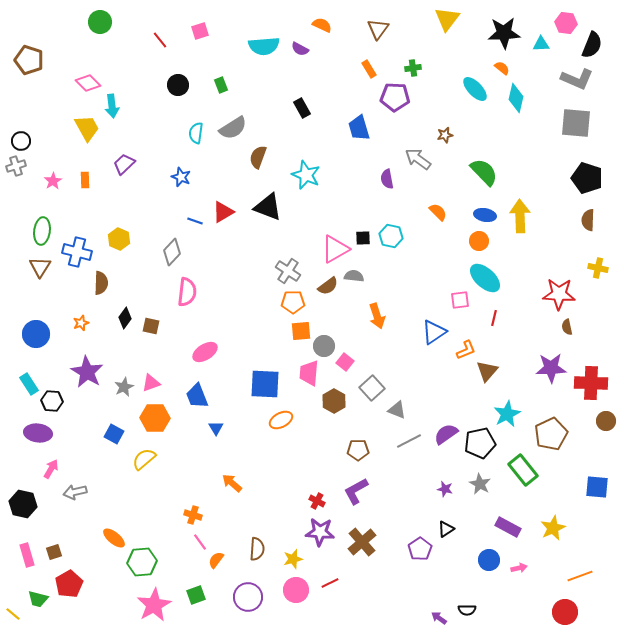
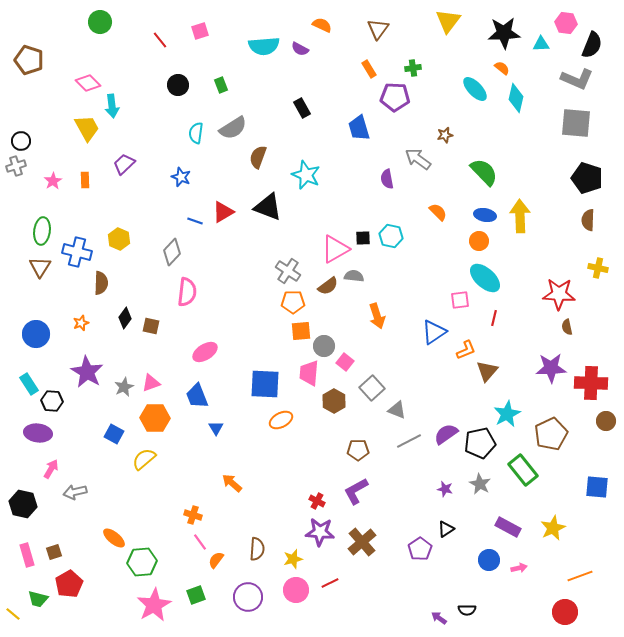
yellow triangle at (447, 19): moved 1 px right, 2 px down
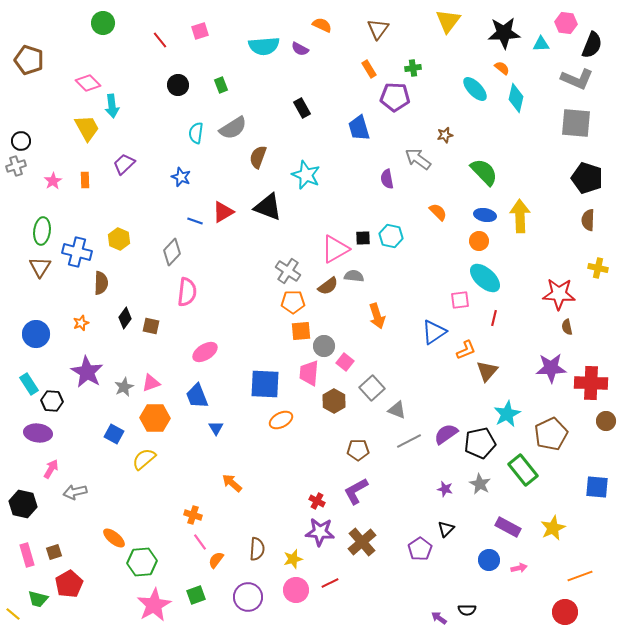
green circle at (100, 22): moved 3 px right, 1 px down
black triangle at (446, 529): rotated 12 degrees counterclockwise
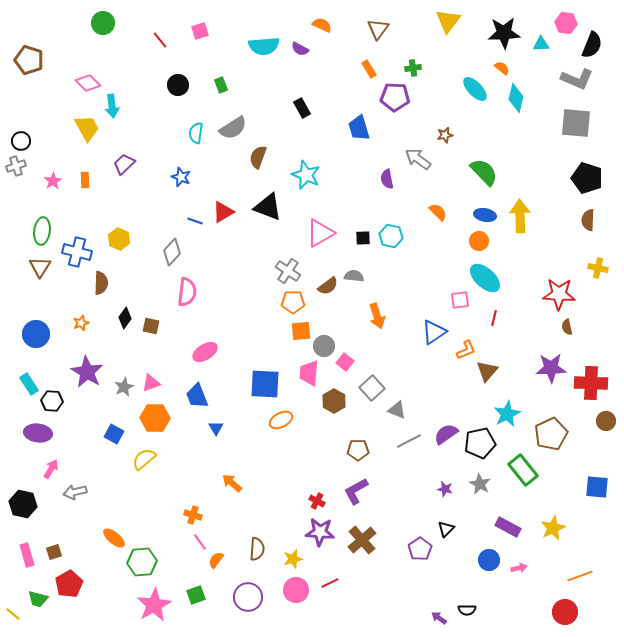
pink triangle at (335, 249): moved 15 px left, 16 px up
brown cross at (362, 542): moved 2 px up
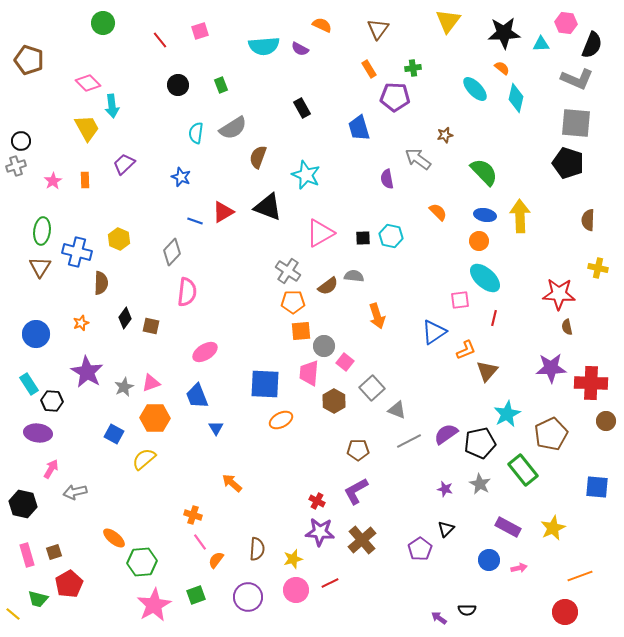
black pentagon at (587, 178): moved 19 px left, 15 px up
